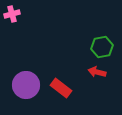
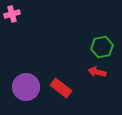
purple circle: moved 2 px down
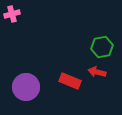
red rectangle: moved 9 px right, 7 px up; rotated 15 degrees counterclockwise
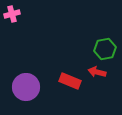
green hexagon: moved 3 px right, 2 px down
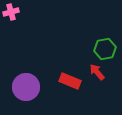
pink cross: moved 1 px left, 2 px up
red arrow: rotated 36 degrees clockwise
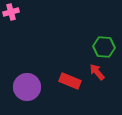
green hexagon: moved 1 px left, 2 px up; rotated 15 degrees clockwise
purple circle: moved 1 px right
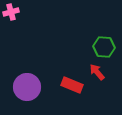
red rectangle: moved 2 px right, 4 px down
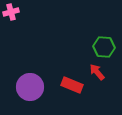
purple circle: moved 3 px right
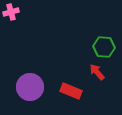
red rectangle: moved 1 px left, 6 px down
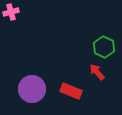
green hexagon: rotated 20 degrees clockwise
purple circle: moved 2 px right, 2 px down
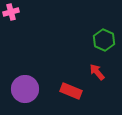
green hexagon: moved 7 px up
purple circle: moved 7 px left
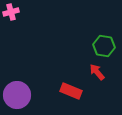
green hexagon: moved 6 px down; rotated 15 degrees counterclockwise
purple circle: moved 8 px left, 6 px down
